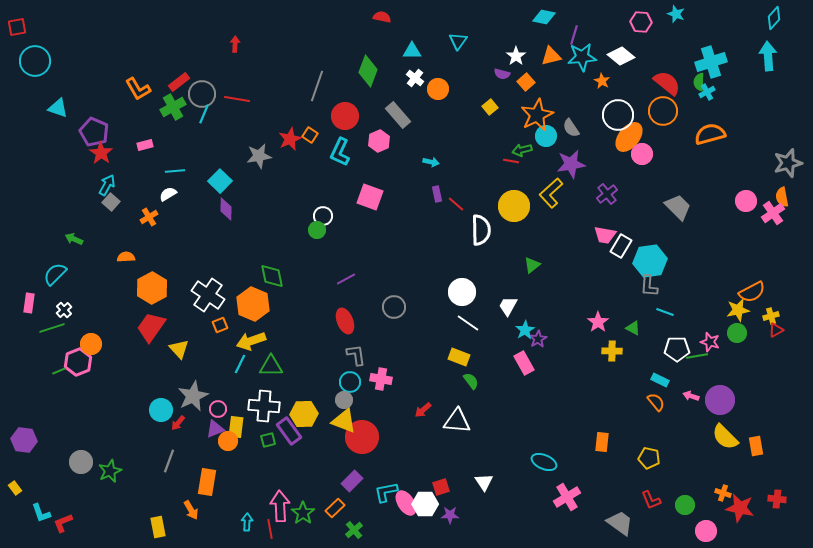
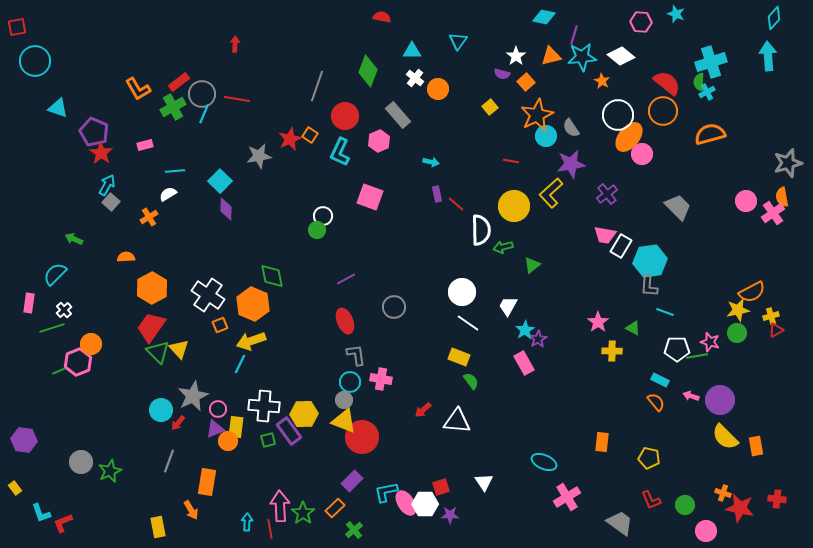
green arrow at (522, 150): moved 19 px left, 97 px down
green triangle at (271, 366): moved 113 px left, 14 px up; rotated 45 degrees clockwise
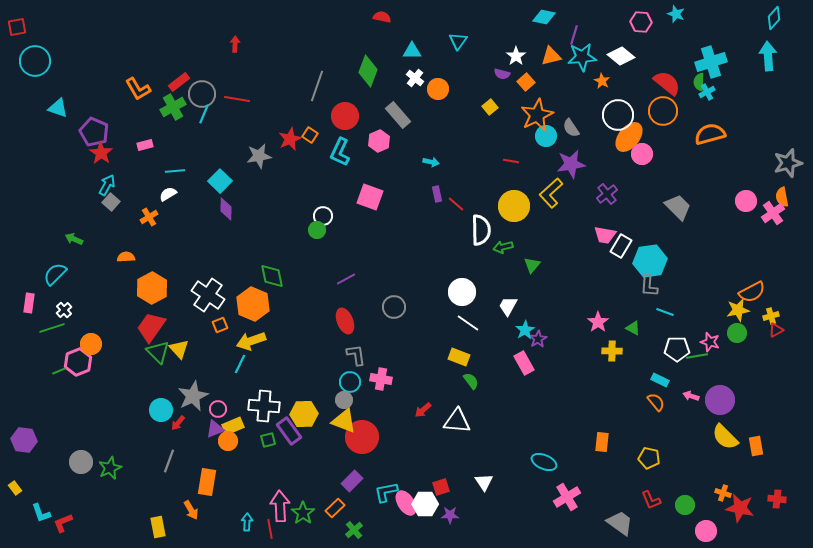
green triangle at (532, 265): rotated 12 degrees counterclockwise
yellow rectangle at (236, 427): moved 3 px left, 1 px up; rotated 60 degrees clockwise
green star at (110, 471): moved 3 px up
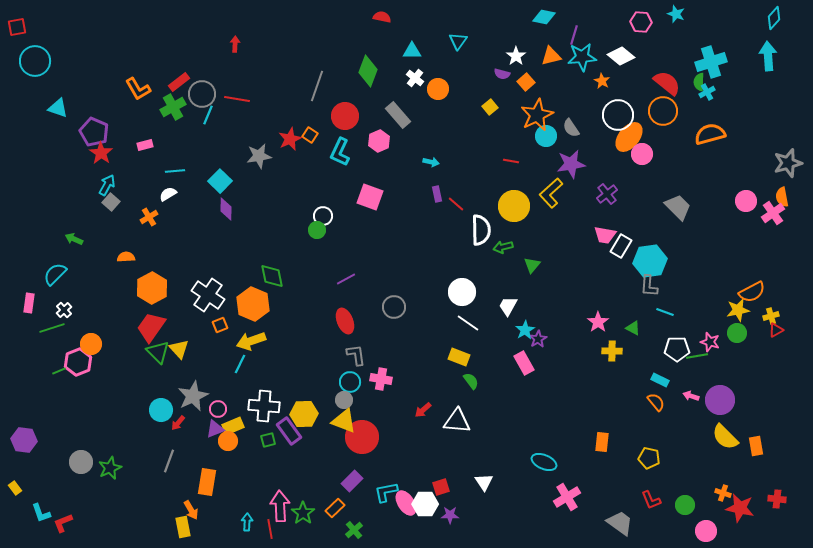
cyan line at (204, 114): moved 4 px right, 1 px down
yellow rectangle at (158, 527): moved 25 px right
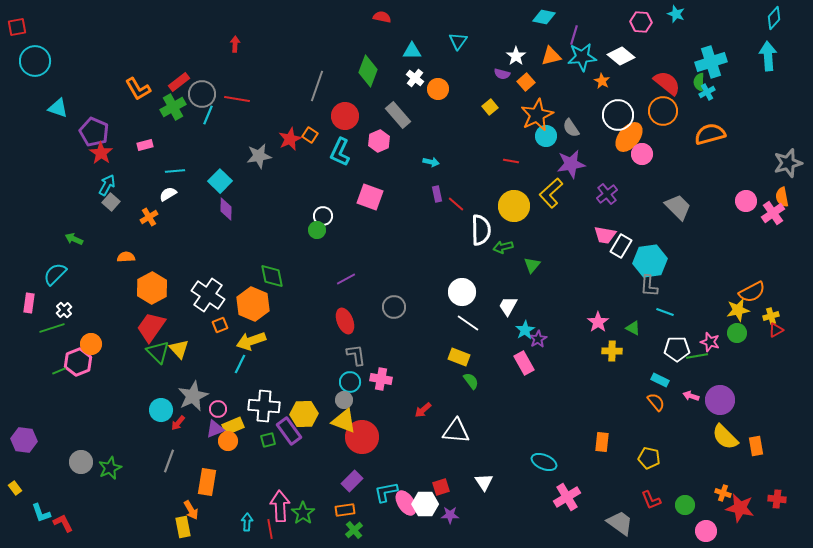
white triangle at (457, 421): moved 1 px left, 10 px down
orange rectangle at (335, 508): moved 10 px right, 2 px down; rotated 36 degrees clockwise
red L-shape at (63, 523): rotated 85 degrees clockwise
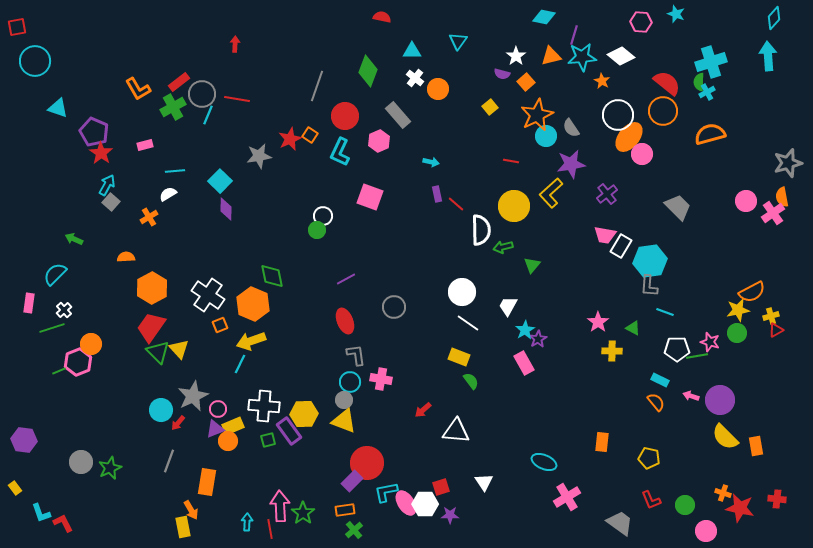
red circle at (362, 437): moved 5 px right, 26 px down
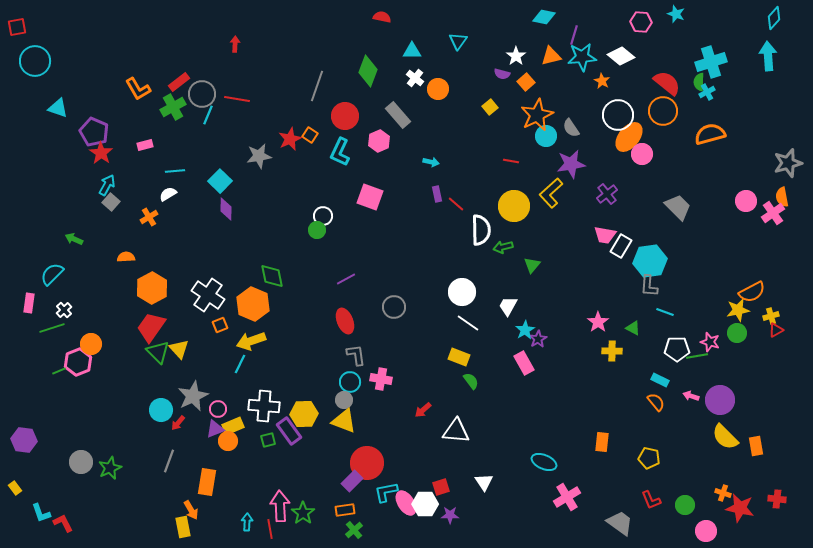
cyan semicircle at (55, 274): moved 3 px left
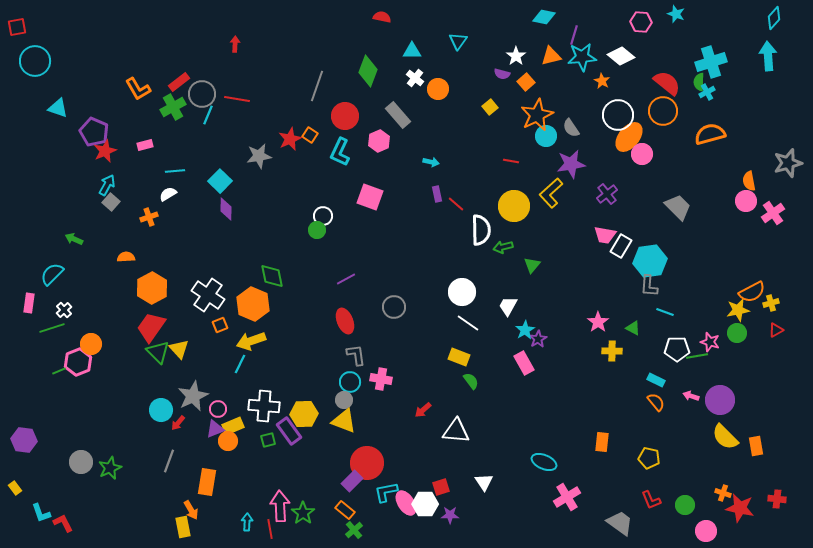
red star at (101, 153): moved 4 px right, 2 px up; rotated 15 degrees clockwise
orange semicircle at (782, 197): moved 33 px left, 16 px up
orange cross at (149, 217): rotated 12 degrees clockwise
yellow cross at (771, 316): moved 13 px up
cyan rectangle at (660, 380): moved 4 px left
orange rectangle at (345, 510): rotated 48 degrees clockwise
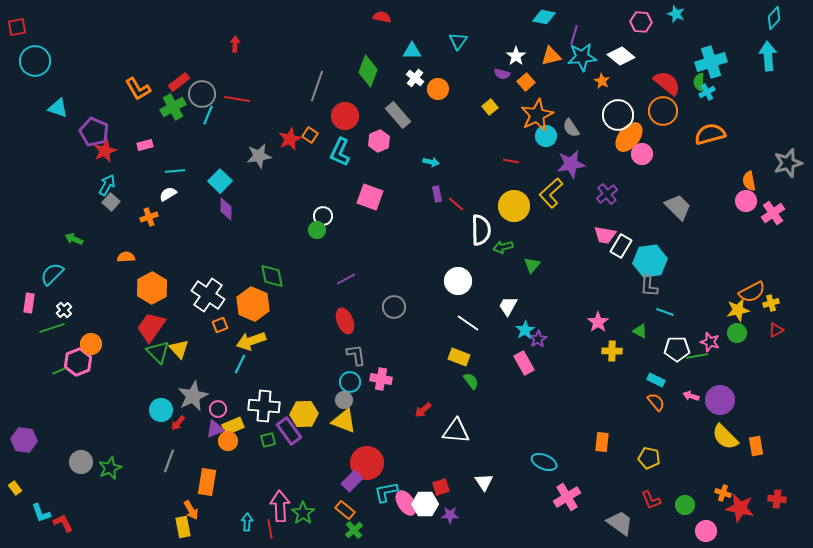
white circle at (462, 292): moved 4 px left, 11 px up
green triangle at (633, 328): moved 7 px right, 3 px down
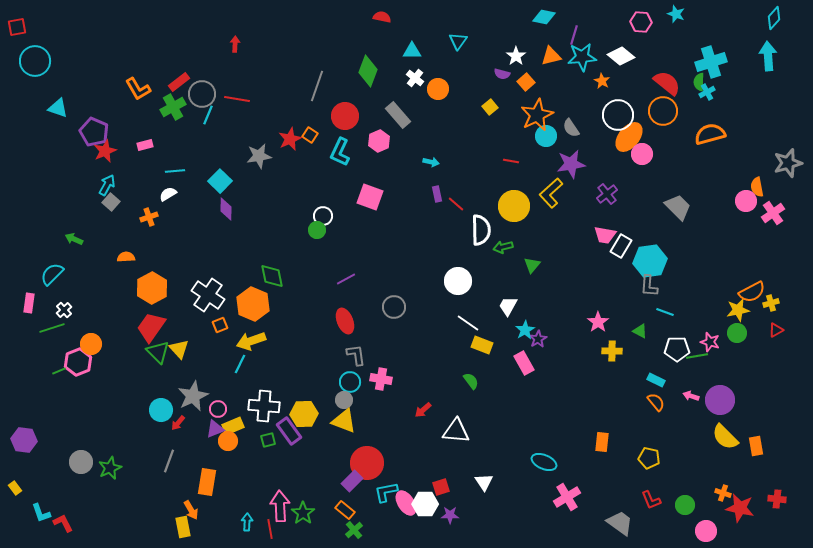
orange semicircle at (749, 181): moved 8 px right, 6 px down
yellow rectangle at (459, 357): moved 23 px right, 12 px up
